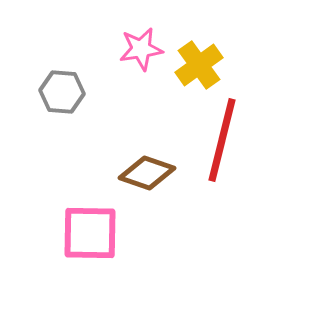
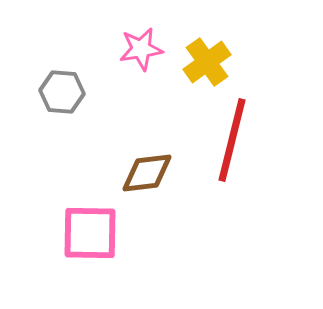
yellow cross: moved 8 px right, 3 px up
red line: moved 10 px right
brown diamond: rotated 26 degrees counterclockwise
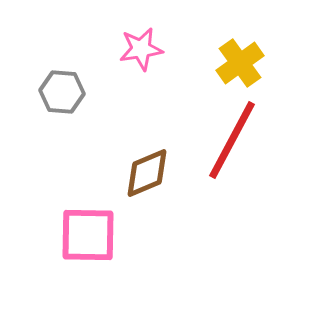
yellow cross: moved 33 px right, 1 px down
red line: rotated 14 degrees clockwise
brown diamond: rotated 16 degrees counterclockwise
pink square: moved 2 px left, 2 px down
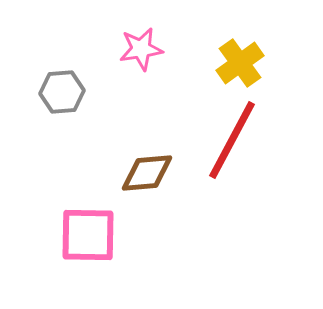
gray hexagon: rotated 9 degrees counterclockwise
brown diamond: rotated 18 degrees clockwise
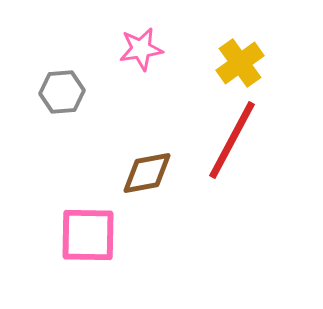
brown diamond: rotated 6 degrees counterclockwise
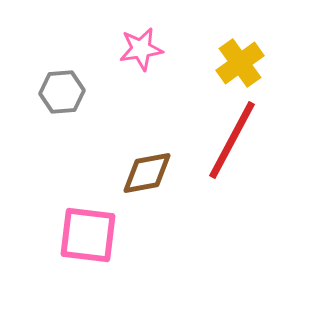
pink square: rotated 6 degrees clockwise
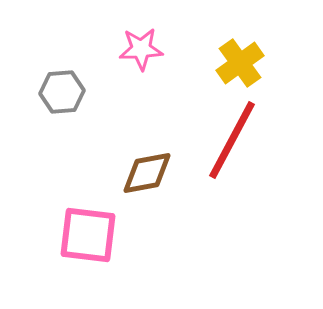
pink star: rotated 6 degrees clockwise
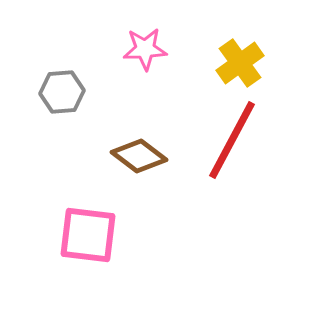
pink star: moved 4 px right
brown diamond: moved 8 px left, 17 px up; rotated 48 degrees clockwise
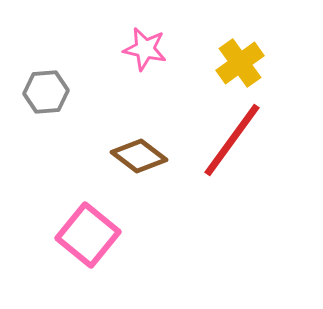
pink star: rotated 15 degrees clockwise
gray hexagon: moved 16 px left
red line: rotated 8 degrees clockwise
pink square: rotated 32 degrees clockwise
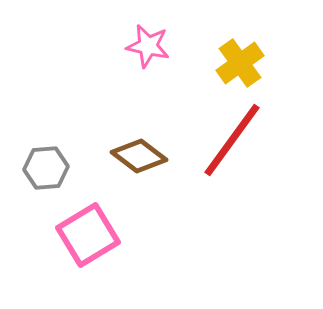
pink star: moved 3 px right, 3 px up
gray hexagon: moved 76 px down
pink square: rotated 20 degrees clockwise
